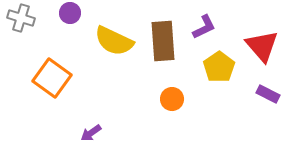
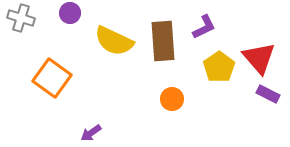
red triangle: moved 3 px left, 12 px down
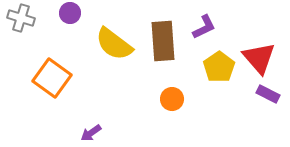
yellow semicircle: moved 3 px down; rotated 12 degrees clockwise
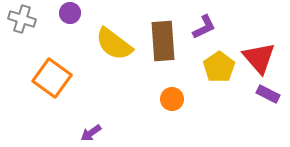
gray cross: moved 1 px right, 1 px down
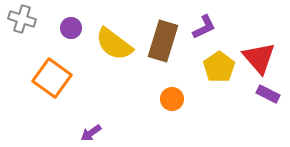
purple circle: moved 1 px right, 15 px down
brown rectangle: rotated 21 degrees clockwise
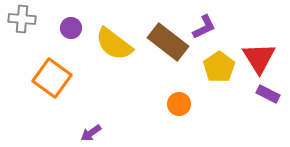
gray cross: rotated 12 degrees counterclockwise
brown rectangle: moved 5 px right, 1 px down; rotated 69 degrees counterclockwise
red triangle: rotated 9 degrees clockwise
orange circle: moved 7 px right, 5 px down
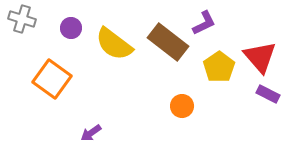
gray cross: rotated 12 degrees clockwise
purple L-shape: moved 4 px up
red triangle: moved 1 px right, 1 px up; rotated 9 degrees counterclockwise
orange square: moved 1 px down
orange circle: moved 3 px right, 2 px down
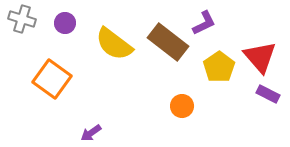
purple circle: moved 6 px left, 5 px up
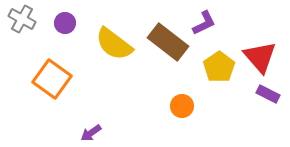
gray cross: rotated 12 degrees clockwise
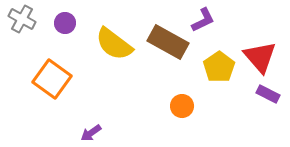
purple L-shape: moved 1 px left, 3 px up
brown rectangle: rotated 9 degrees counterclockwise
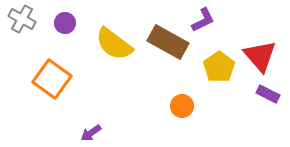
red triangle: moved 1 px up
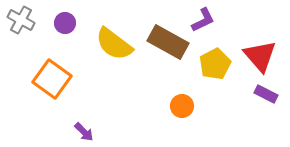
gray cross: moved 1 px left, 1 px down
yellow pentagon: moved 4 px left, 3 px up; rotated 8 degrees clockwise
purple rectangle: moved 2 px left
purple arrow: moved 7 px left, 1 px up; rotated 100 degrees counterclockwise
